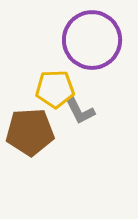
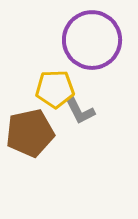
brown pentagon: moved 1 px down; rotated 9 degrees counterclockwise
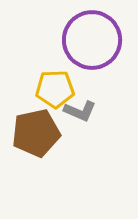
gray L-shape: rotated 40 degrees counterclockwise
brown pentagon: moved 6 px right
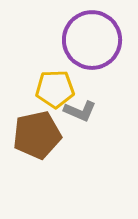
brown pentagon: moved 1 px right, 2 px down
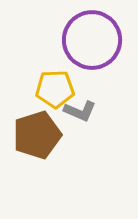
brown pentagon: rotated 6 degrees counterclockwise
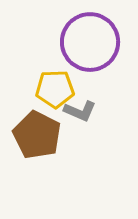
purple circle: moved 2 px left, 2 px down
brown pentagon: rotated 27 degrees counterclockwise
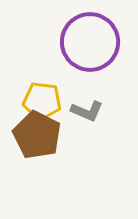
yellow pentagon: moved 13 px left, 12 px down; rotated 9 degrees clockwise
gray L-shape: moved 7 px right
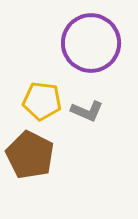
purple circle: moved 1 px right, 1 px down
brown pentagon: moved 7 px left, 20 px down
